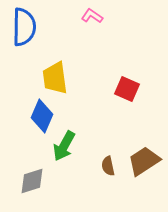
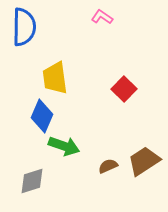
pink L-shape: moved 10 px right, 1 px down
red square: moved 3 px left; rotated 20 degrees clockwise
green arrow: rotated 100 degrees counterclockwise
brown semicircle: rotated 78 degrees clockwise
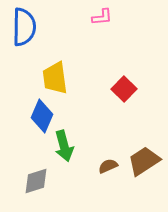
pink L-shape: rotated 140 degrees clockwise
green arrow: rotated 56 degrees clockwise
gray diamond: moved 4 px right
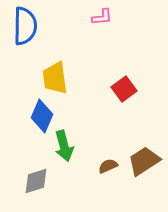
blue semicircle: moved 1 px right, 1 px up
red square: rotated 10 degrees clockwise
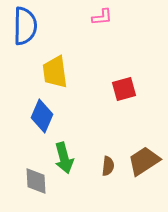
yellow trapezoid: moved 6 px up
red square: rotated 20 degrees clockwise
green arrow: moved 12 px down
brown semicircle: rotated 120 degrees clockwise
gray diamond: rotated 76 degrees counterclockwise
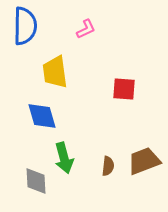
pink L-shape: moved 16 px left, 12 px down; rotated 20 degrees counterclockwise
red square: rotated 20 degrees clockwise
blue diamond: rotated 40 degrees counterclockwise
brown trapezoid: rotated 12 degrees clockwise
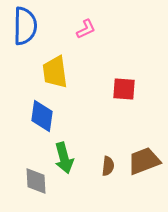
blue diamond: rotated 24 degrees clockwise
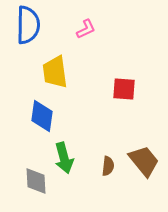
blue semicircle: moved 3 px right, 1 px up
brown trapezoid: rotated 72 degrees clockwise
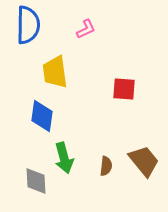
brown semicircle: moved 2 px left
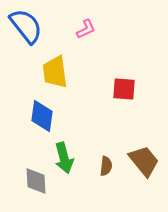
blue semicircle: moved 2 px left, 1 px down; rotated 39 degrees counterclockwise
